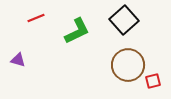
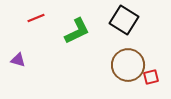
black square: rotated 16 degrees counterclockwise
red square: moved 2 px left, 4 px up
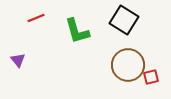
green L-shape: rotated 100 degrees clockwise
purple triangle: rotated 35 degrees clockwise
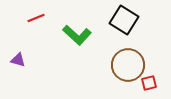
green L-shape: moved 4 px down; rotated 32 degrees counterclockwise
purple triangle: rotated 35 degrees counterclockwise
red square: moved 2 px left, 6 px down
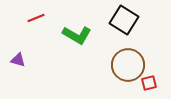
green L-shape: rotated 12 degrees counterclockwise
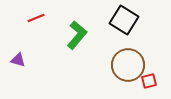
green L-shape: rotated 80 degrees counterclockwise
red square: moved 2 px up
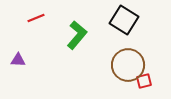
purple triangle: rotated 14 degrees counterclockwise
red square: moved 5 px left
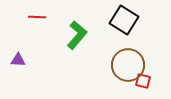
red line: moved 1 px right, 1 px up; rotated 24 degrees clockwise
red square: moved 1 px left; rotated 28 degrees clockwise
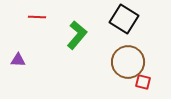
black square: moved 1 px up
brown circle: moved 3 px up
red square: moved 1 px down
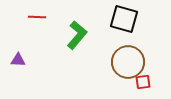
black square: rotated 16 degrees counterclockwise
red square: rotated 21 degrees counterclockwise
